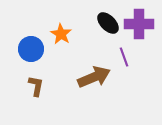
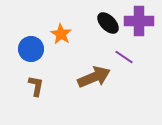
purple cross: moved 3 px up
purple line: rotated 36 degrees counterclockwise
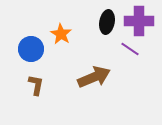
black ellipse: moved 1 px left, 1 px up; rotated 55 degrees clockwise
purple line: moved 6 px right, 8 px up
brown L-shape: moved 1 px up
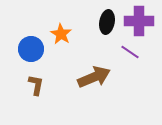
purple line: moved 3 px down
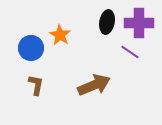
purple cross: moved 2 px down
orange star: moved 1 px left, 1 px down
blue circle: moved 1 px up
brown arrow: moved 8 px down
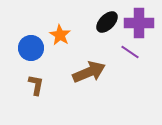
black ellipse: rotated 35 degrees clockwise
brown arrow: moved 5 px left, 13 px up
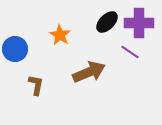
blue circle: moved 16 px left, 1 px down
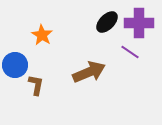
orange star: moved 18 px left
blue circle: moved 16 px down
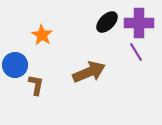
purple line: moved 6 px right; rotated 24 degrees clockwise
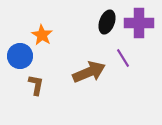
black ellipse: rotated 25 degrees counterclockwise
purple line: moved 13 px left, 6 px down
blue circle: moved 5 px right, 9 px up
